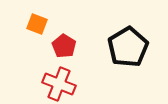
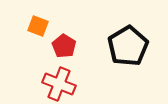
orange square: moved 1 px right, 2 px down
black pentagon: moved 1 px up
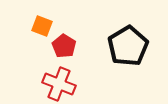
orange square: moved 4 px right
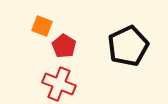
black pentagon: rotated 6 degrees clockwise
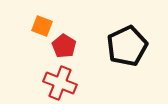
black pentagon: moved 1 px left
red cross: moved 1 px right, 1 px up
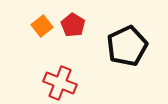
orange square: rotated 30 degrees clockwise
red pentagon: moved 9 px right, 21 px up
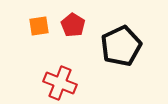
orange square: moved 3 px left; rotated 30 degrees clockwise
black pentagon: moved 6 px left
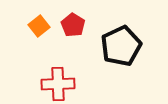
orange square: rotated 30 degrees counterclockwise
red cross: moved 2 px left, 1 px down; rotated 24 degrees counterclockwise
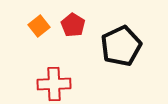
red cross: moved 4 px left
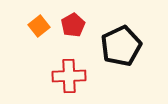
red pentagon: rotated 10 degrees clockwise
red cross: moved 15 px right, 8 px up
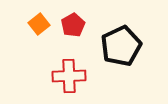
orange square: moved 2 px up
